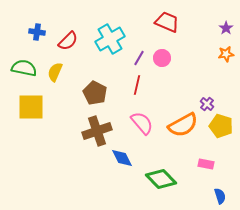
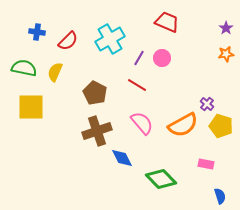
red line: rotated 72 degrees counterclockwise
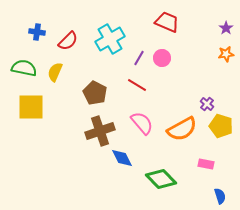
orange semicircle: moved 1 px left, 4 px down
brown cross: moved 3 px right
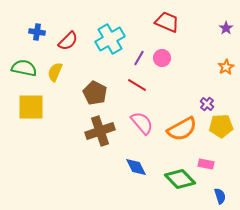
orange star: moved 13 px down; rotated 21 degrees counterclockwise
yellow pentagon: rotated 20 degrees counterclockwise
blue diamond: moved 14 px right, 9 px down
green diamond: moved 19 px right
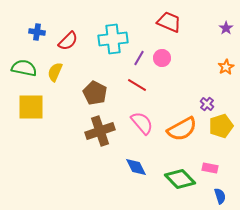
red trapezoid: moved 2 px right
cyan cross: moved 3 px right; rotated 24 degrees clockwise
yellow pentagon: rotated 15 degrees counterclockwise
pink rectangle: moved 4 px right, 4 px down
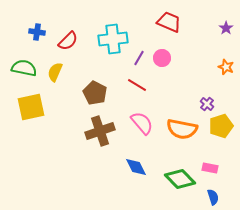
orange star: rotated 21 degrees counterclockwise
yellow square: rotated 12 degrees counterclockwise
orange semicircle: rotated 40 degrees clockwise
blue semicircle: moved 7 px left, 1 px down
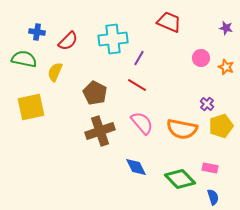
purple star: rotated 24 degrees counterclockwise
pink circle: moved 39 px right
green semicircle: moved 9 px up
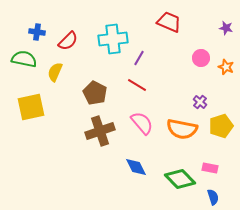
purple cross: moved 7 px left, 2 px up
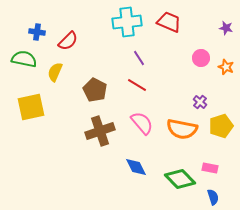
cyan cross: moved 14 px right, 17 px up
purple line: rotated 63 degrees counterclockwise
brown pentagon: moved 3 px up
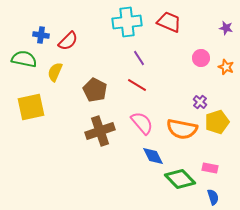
blue cross: moved 4 px right, 3 px down
yellow pentagon: moved 4 px left, 4 px up
blue diamond: moved 17 px right, 11 px up
